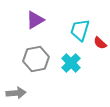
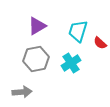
purple triangle: moved 2 px right, 6 px down
cyan trapezoid: moved 2 px left, 1 px down
cyan cross: rotated 12 degrees clockwise
gray arrow: moved 6 px right, 1 px up
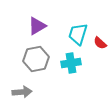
cyan trapezoid: moved 3 px down
cyan cross: rotated 24 degrees clockwise
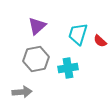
purple triangle: rotated 12 degrees counterclockwise
red semicircle: moved 2 px up
cyan cross: moved 3 px left, 5 px down
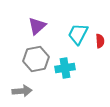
cyan trapezoid: rotated 10 degrees clockwise
red semicircle: rotated 136 degrees counterclockwise
cyan cross: moved 3 px left
gray arrow: moved 1 px up
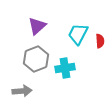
gray hexagon: rotated 10 degrees counterclockwise
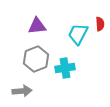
purple triangle: rotated 36 degrees clockwise
red semicircle: moved 17 px up
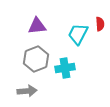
gray arrow: moved 5 px right
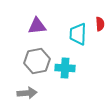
cyan trapezoid: rotated 25 degrees counterclockwise
gray hexagon: moved 1 px right, 2 px down; rotated 10 degrees clockwise
cyan cross: rotated 12 degrees clockwise
gray arrow: moved 2 px down
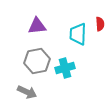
cyan cross: rotated 18 degrees counterclockwise
gray arrow: moved 1 px up; rotated 30 degrees clockwise
